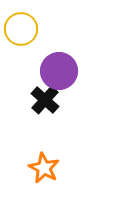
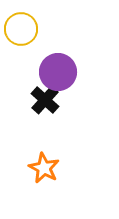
purple circle: moved 1 px left, 1 px down
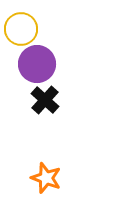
purple circle: moved 21 px left, 8 px up
orange star: moved 2 px right, 10 px down; rotated 8 degrees counterclockwise
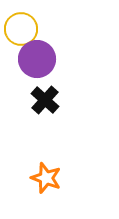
purple circle: moved 5 px up
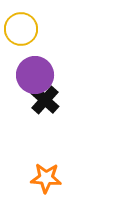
purple circle: moved 2 px left, 16 px down
orange star: rotated 16 degrees counterclockwise
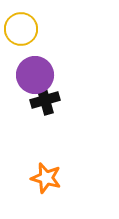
black cross: rotated 32 degrees clockwise
orange star: rotated 12 degrees clockwise
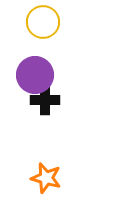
yellow circle: moved 22 px right, 7 px up
black cross: rotated 16 degrees clockwise
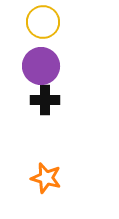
purple circle: moved 6 px right, 9 px up
